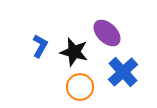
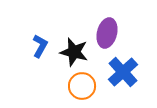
purple ellipse: rotated 60 degrees clockwise
orange circle: moved 2 px right, 1 px up
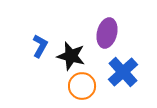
black star: moved 3 px left, 4 px down
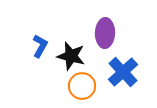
purple ellipse: moved 2 px left; rotated 12 degrees counterclockwise
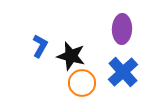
purple ellipse: moved 17 px right, 4 px up
orange circle: moved 3 px up
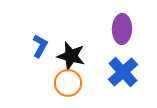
orange circle: moved 14 px left
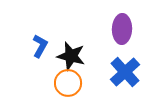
blue cross: moved 2 px right
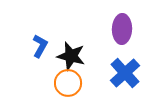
blue cross: moved 1 px down
